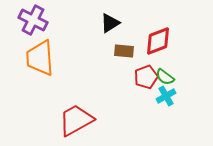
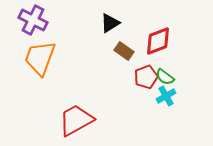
brown rectangle: rotated 30 degrees clockwise
orange trapezoid: rotated 24 degrees clockwise
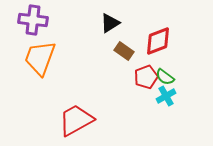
purple cross: rotated 20 degrees counterclockwise
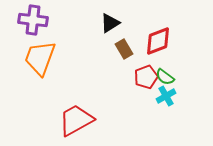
brown rectangle: moved 2 px up; rotated 24 degrees clockwise
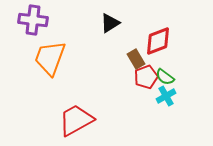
brown rectangle: moved 12 px right, 10 px down
orange trapezoid: moved 10 px right
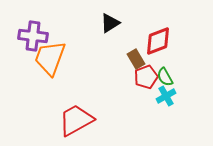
purple cross: moved 16 px down
green semicircle: rotated 24 degrees clockwise
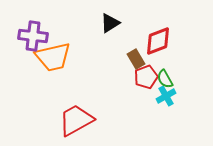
orange trapezoid: moved 3 px right, 1 px up; rotated 123 degrees counterclockwise
green semicircle: moved 2 px down
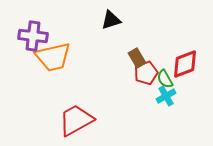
black triangle: moved 1 px right, 3 px up; rotated 15 degrees clockwise
red diamond: moved 27 px right, 23 px down
brown rectangle: moved 1 px right, 1 px up
red pentagon: moved 4 px up
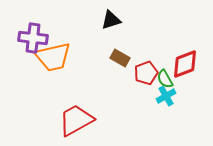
purple cross: moved 2 px down
brown rectangle: moved 17 px left; rotated 30 degrees counterclockwise
